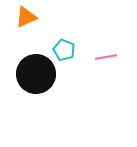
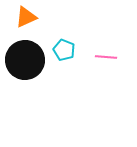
pink line: rotated 15 degrees clockwise
black circle: moved 11 px left, 14 px up
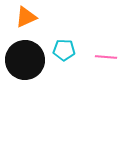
cyan pentagon: rotated 20 degrees counterclockwise
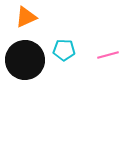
pink line: moved 2 px right, 2 px up; rotated 20 degrees counterclockwise
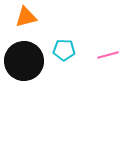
orange triangle: rotated 10 degrees clockwise
black circle: moved 1 px left, 1 px down
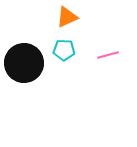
orange triangle: moved 41 px right; rotated 10 degrees counterclockwise
black circle: moved 2 px down
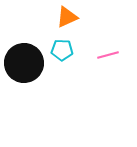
cyan pentagon: moved 2 px left
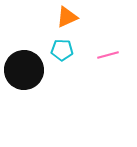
black circle: moved 7 px down
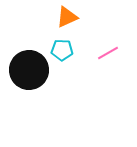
pink line: moved 2 px up; rotated 15 degrees counterclockwise
black circle: moved 5 px right
